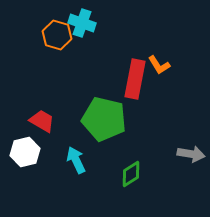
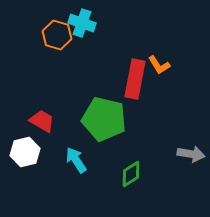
cyan arrow: rotated 8 degrees counterclockwise
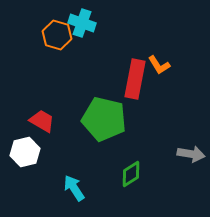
cyan arrow: moved 2 px left, 28 px down
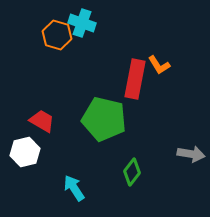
green diamond: moved 1 px right, 2 px up; rotated 20 degrees counterclockwise
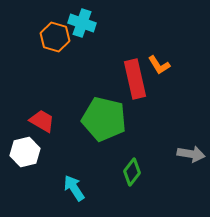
orange hexagon: moved 2 px left, 2 px down
red rectangle: rotated 24 degrees counterclockwise
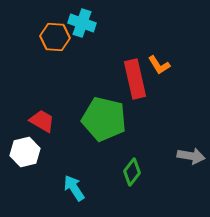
orange hexagon: rotated 12 degrees counterclockwise
gray arrow: moved 2 px down
